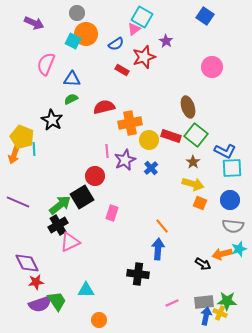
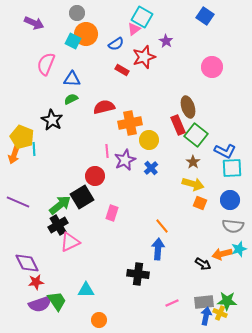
red rectangle at (171, 136): moved 7 px right, 11 px up; rotated 48 degrees clockwise
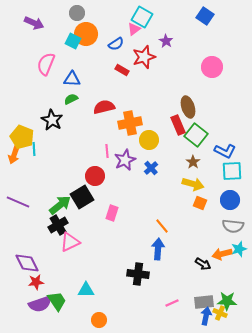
cyan square at (232, 168): moved 3 px down
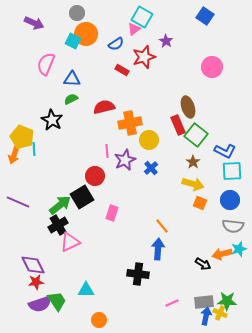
purple diamond at (27, 263): moved 6 px right, 2 px down
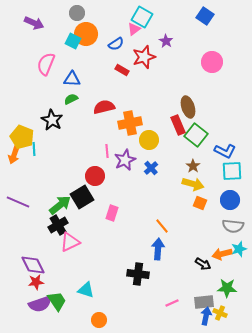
pink circle at (212, 67): moved 5 px up
brown star at (193, 162): moved 4 px down
cyan triangle at (86, 290): rotated 18 degrees clockwise
green star at (227, 301): moved 13 px up
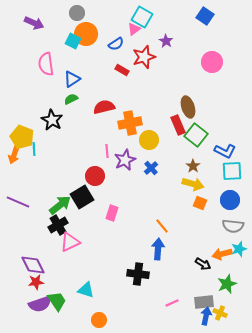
pink semicircle at (46, 64): rotated 30 degrees counterclockwise
blue triangle at (72, 79): rotated 36 degrees counterclockwise
green star at (227, 288): moved 4 px up; rotated 24 degrees counterclockwise
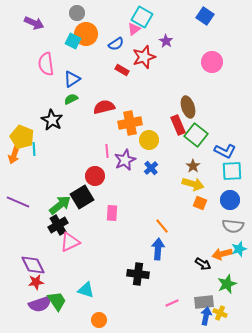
pink rectangle at (112, 213): rotated 14 degrees counterclockwise
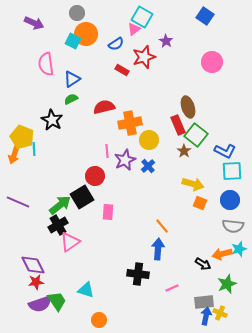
brown star at (193, 166): moved 9 px left, 15 px up
blue cross at (151, 168): moved 3 px left, 2 px up
pink rectangle at (112, 213): moved 4 px left, 1 px up
pink triangle at (70, 242): rotated 10 degrees counterclockwise
pink line at (172, 303): moved 15 px up
